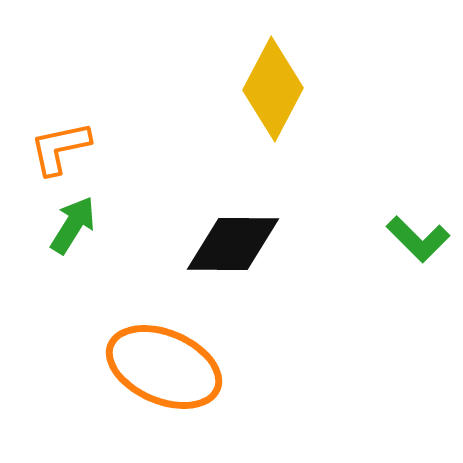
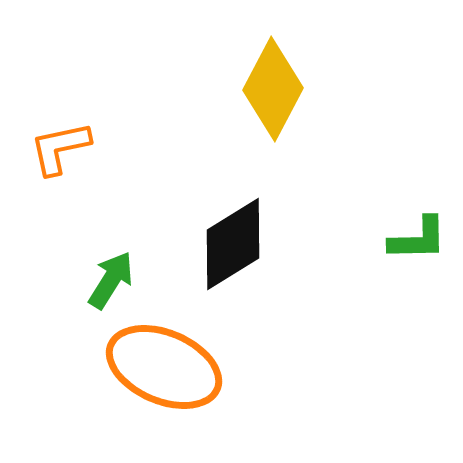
green arrow: moved 38 px right, 55 px down
green L-shape: rotated 46 degrees counterclockwise
black diamond: rotated 32 degrees counterclockwise
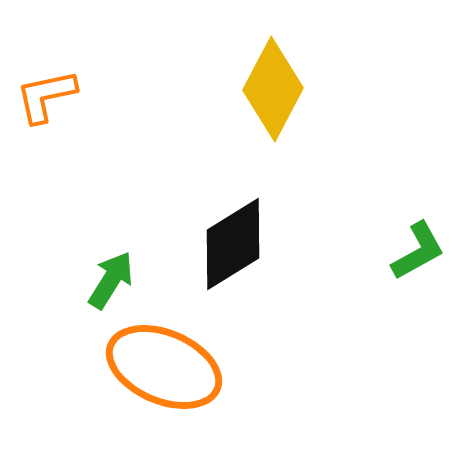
orange L-shape: moved 14 px left, 52 px up
green L-shape: moved 12 px down; rotated 28 degrees counterclockwise
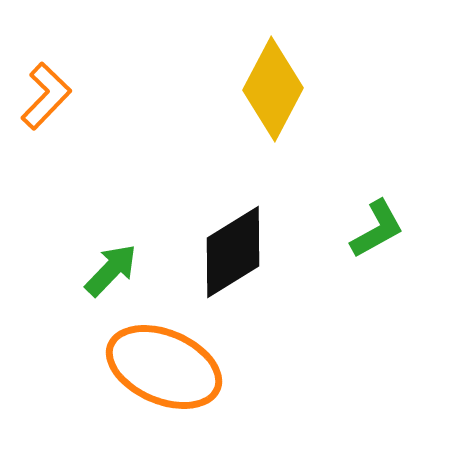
orange L-shape: rotated 146 degrees clockwise
black diamond: moved 8 px down
green L-shape: moved 41 px left, 22 px up
green arrow: moved 10 px up; rotated 12 degrees clockwise
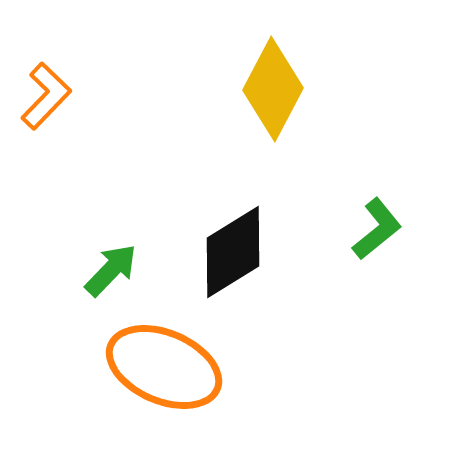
green L-shape: rotated 10 degrees counterclockwise
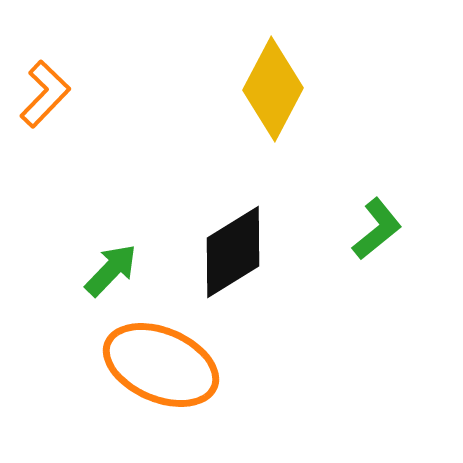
orange L-shape: moved 1 px left, 2 px up
orange ellipse: moved 3 px left, 2 px up
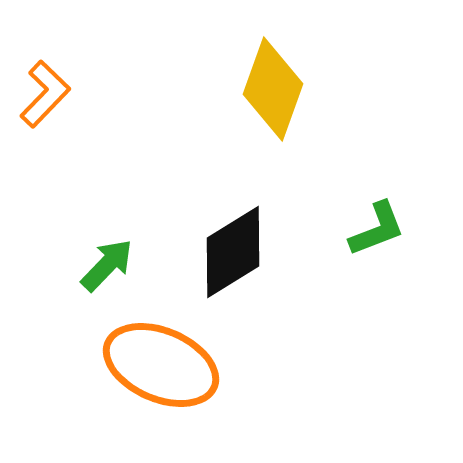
yellow diamond: rotated 8 degrees counterclockwise
green L-shape: rotated 18 degrees clockwise
green arrow: moved 4 px left, 5 px up
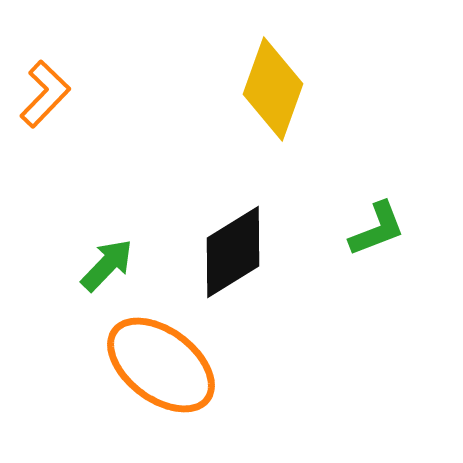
orange ellipse: rotated 14 degrees clockwise
